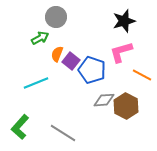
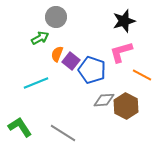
green L-shape: rotated 105 degrees clockwise
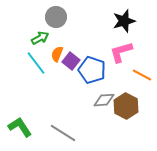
cyan line: moved 20 px up; rotated 75 degrees clockwise
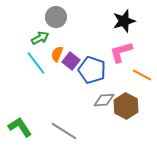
gray line: moved 1 px right, 2 px up
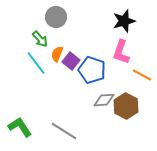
green arrow: moved 1 px down; rotated 78 degrees clockwise
pink L-shape: rotated 55 degrees counterclockwise
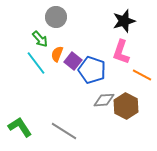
purple square: moved 2 px right
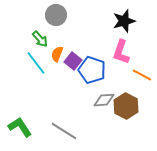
gray circle: moved 2 px up
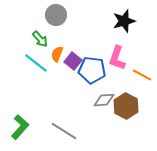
pink L-shape: moved 4 px left, 6 px down
cyan line: rotated 15 degrees counterclockwise
blue pentagon: rotated 12 degrees counterclockwise
green L-shape: rotated 75 degrees clockwise
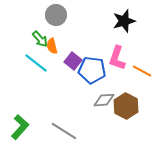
orange semicircle: moved 5 px left, 8 px up; rotated 35 degrees counterclockwise
orange line: moved 4 px up
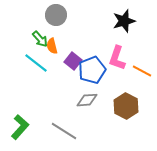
blue pentagon: rotated 28 degrees counterclockwise
gray diamond: moved 17 px left
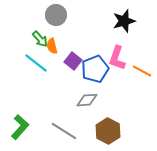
blue pentagon: moved 3 px right, 1 px up
brown hexagon: moved 18 px left, 25 px down
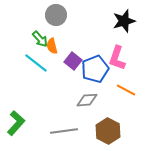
orange line: moved 16 px left, 19 px down
green L-shape: moved 4 px left, 4 px up
gray line: rotated 40 degrees counterclockwise
